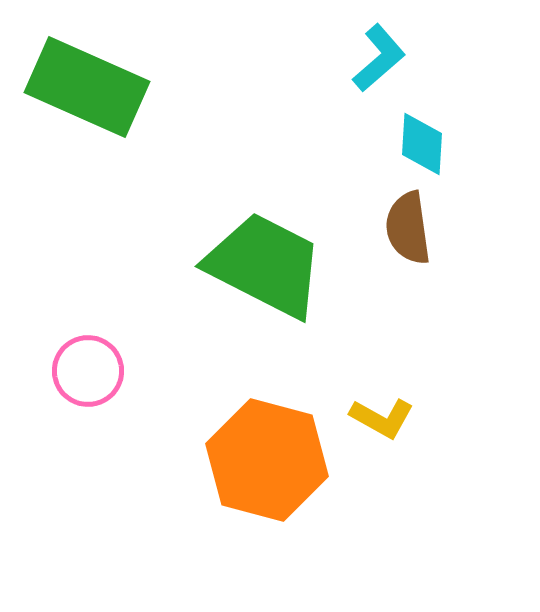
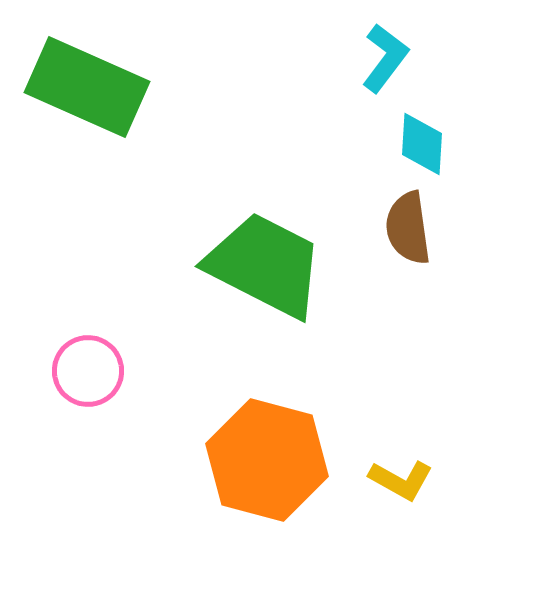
cyan L-shape: moved 6 px right; rotated 12 degrees counterclockwise
yellow L-shape: moved 19 px right, 62 px down
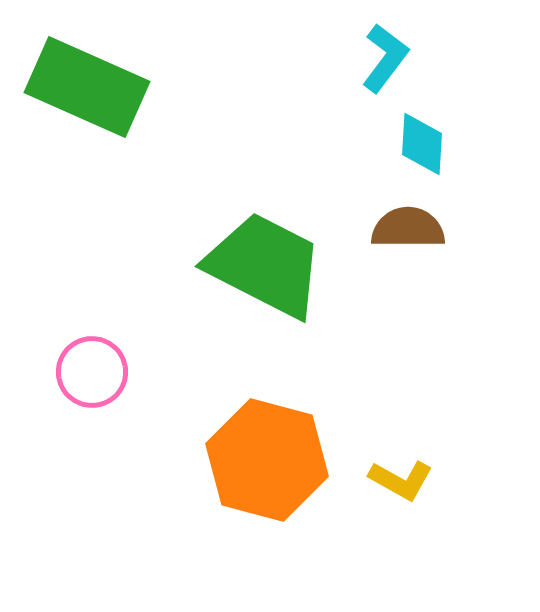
brown semicircle: rotated 98 degrees clockwise
pink circle: moved 4 px right, 1 px down
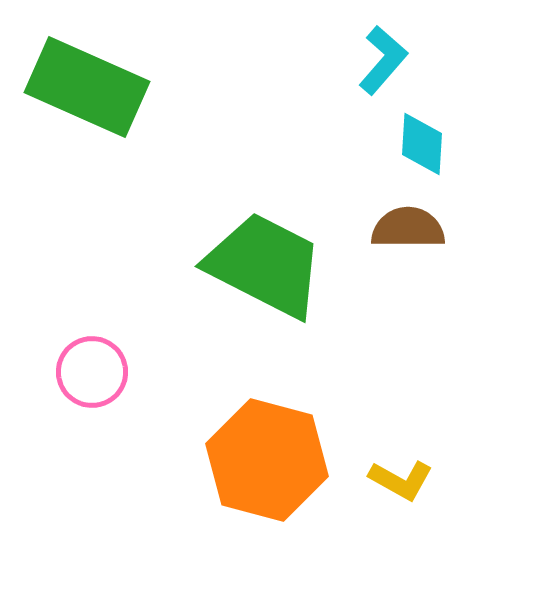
cyan L-shape: moved 2 px left, 2 px down; rotated 4 degrees clockwise
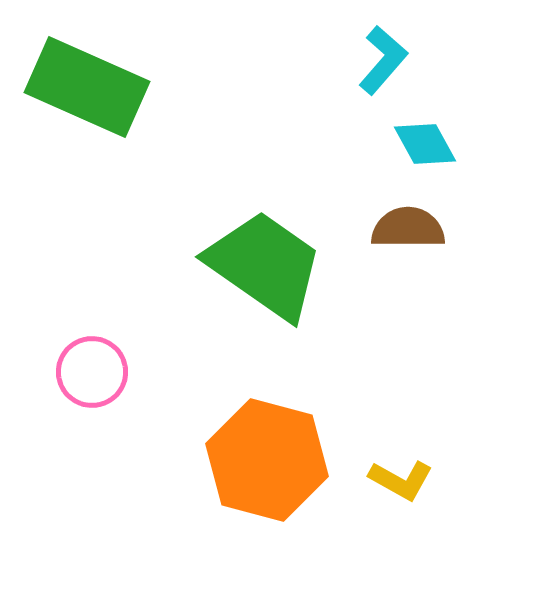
cyan diamond: moved 3 px right; rotated 32 degrees counterclockwise
green trapezoid: rotated 8 degrees clockwise
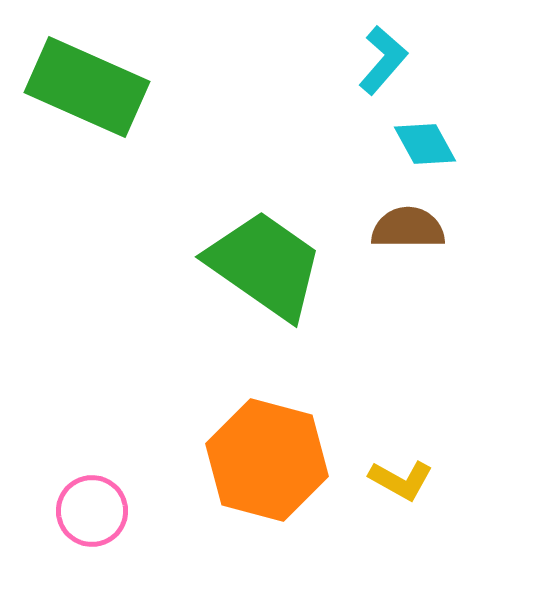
pink circle: moved 139 px down
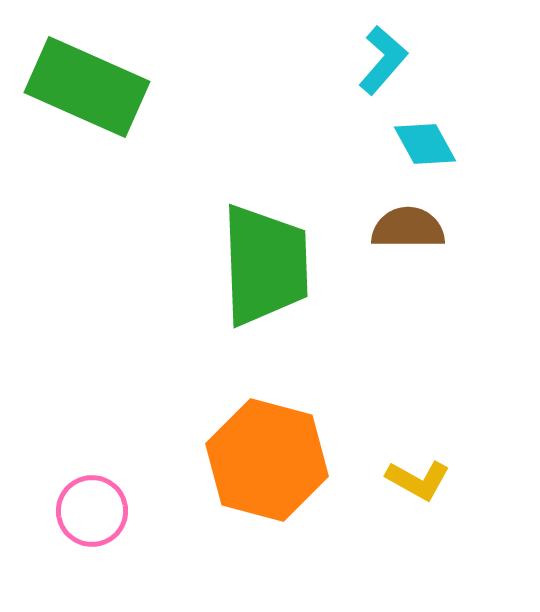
green trapezoid: rotated 53 degrees clockwise
yellow L-shape: moved 17 px right
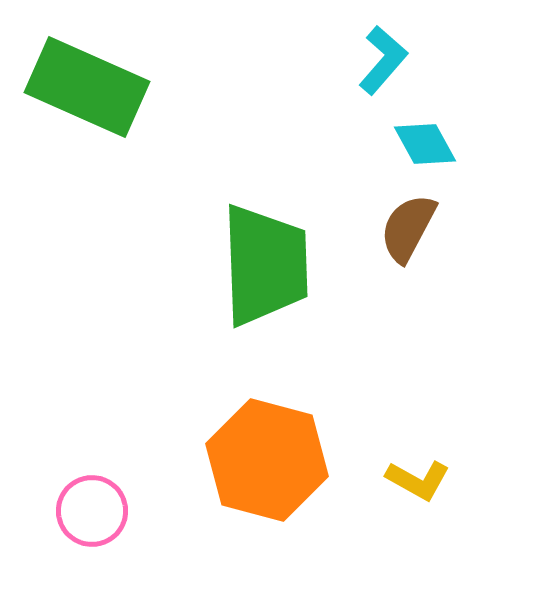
brown semicircle: rotated 62 degrees counterclockwise
